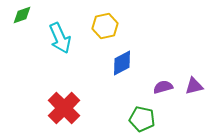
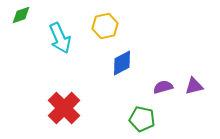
green diamond: moved 1 px left
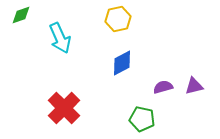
yellow hexagon: moved 13 px right, 7 px up
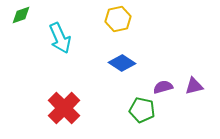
blue diamond: rotated 60 degrees clockwise
green pentagon: moved 9 px up
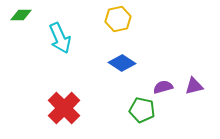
green diamond: rotated 20 degrees clockwise
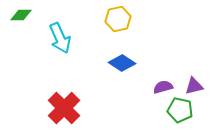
green pentagon: moved 38 px right
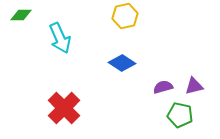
yellow hexagon: moved 7 px right, 3 px up
green pentagon: moved 5 px down
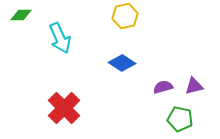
green pentagon: moved 4 px down
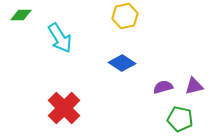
cyan arrow: rotated 8 degrees counterclockwise
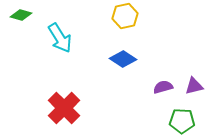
green diamond: rotated 15 degrees clockwise
blue diamond: moved 1 px right, 4 px up
green pentagon: moved 2 px right, 2 px down; rotated 10 degrees counterclockwise
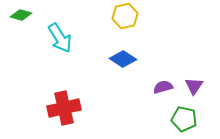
purple triangle: rotated 42 degrees counterclockwise
red cross: rotated 32 degrees clockwise
green pentagon: moved 2 px right, 2 px up; rotated 10 degrees clockwise
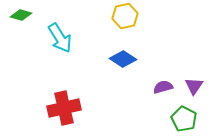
green pentagon: rotated 15 degrees clockwise
